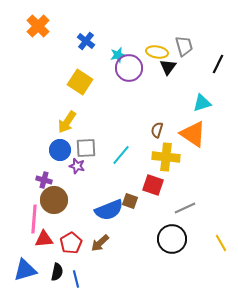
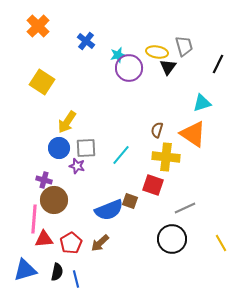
yellow square: moved 38 px left
blue circle: moved 1 px left, 2 px up
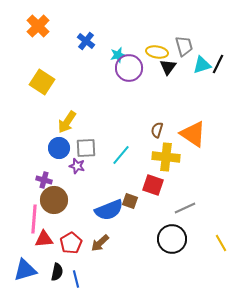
cyan triangle: moved 38 px up
